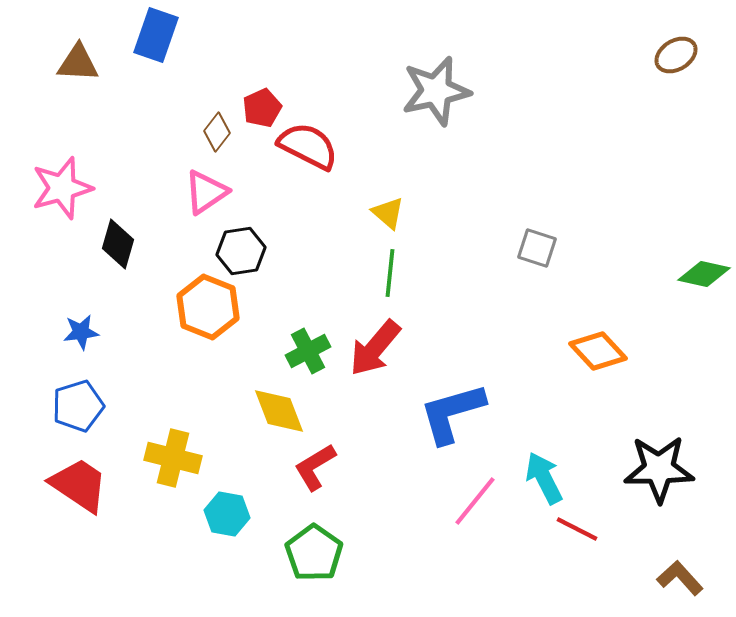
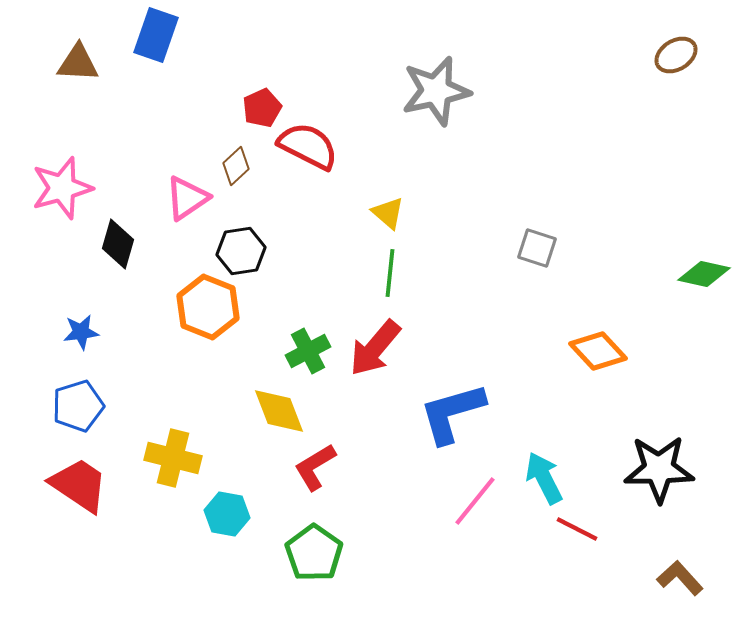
brown diamond: moved 19 px right, 34 px down; rotated 9 degrees clockwise
pink triangle: moved 19 px left, 6 px down
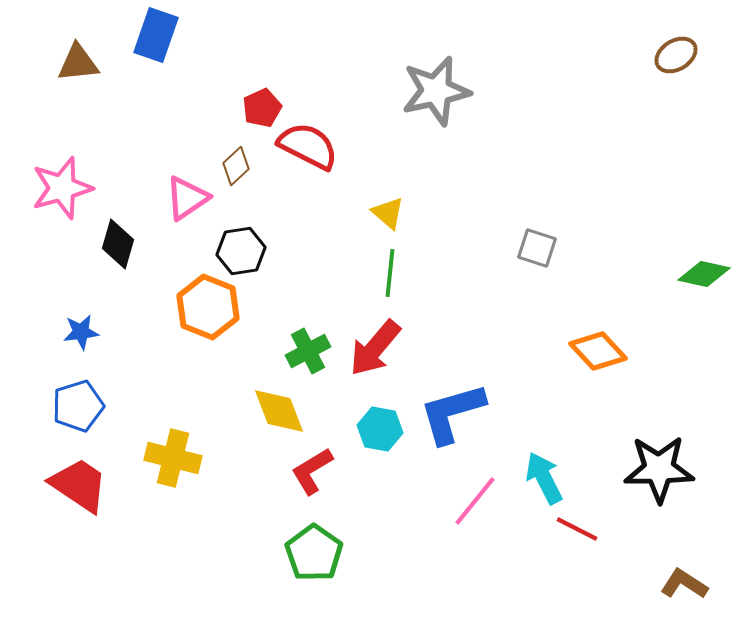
brown triangle: rotated 9 degrees counterclockwise
red L-shape: moved 3 px left, 4 px down
cyan hexagon: moved 153 px right, 85 px up
brown L-shape: moved 4 px right, 6 px down; rotated 15 degrees counterclockwise
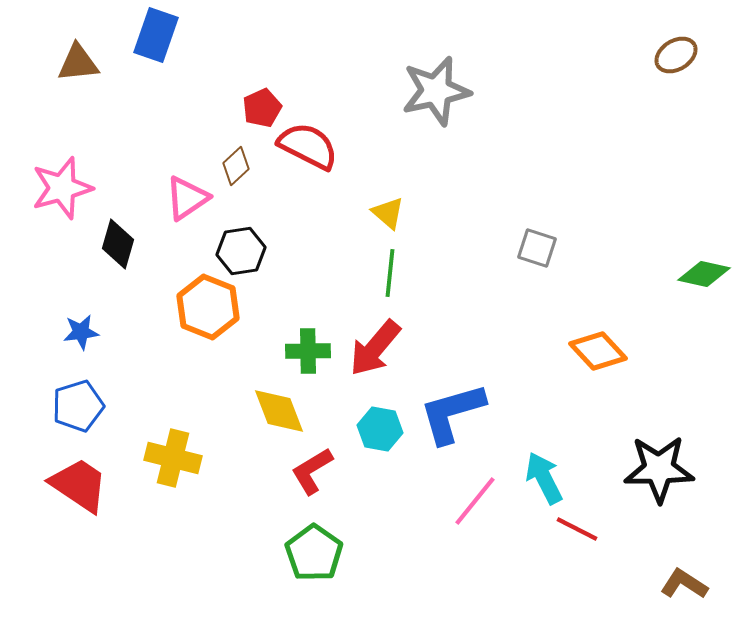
green cross: rotated 27 degrees clockwise
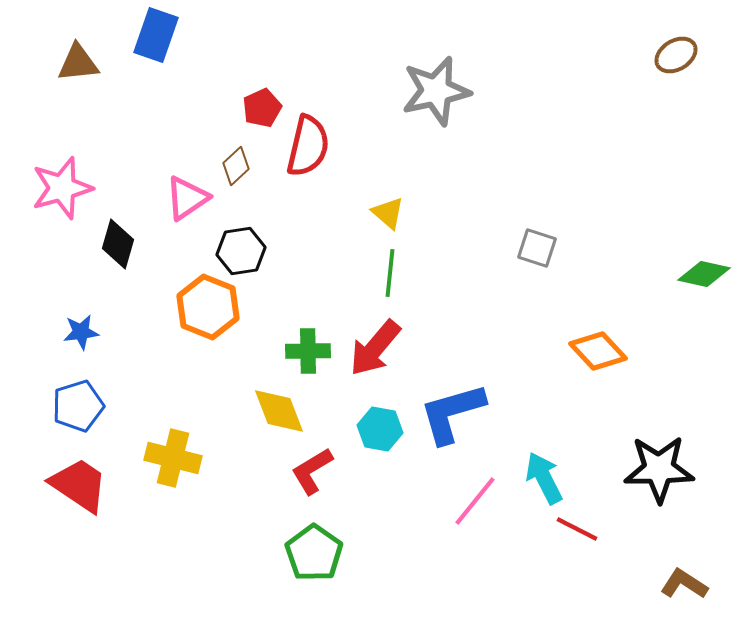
red semicircle: rotated 76 degrees clockwise
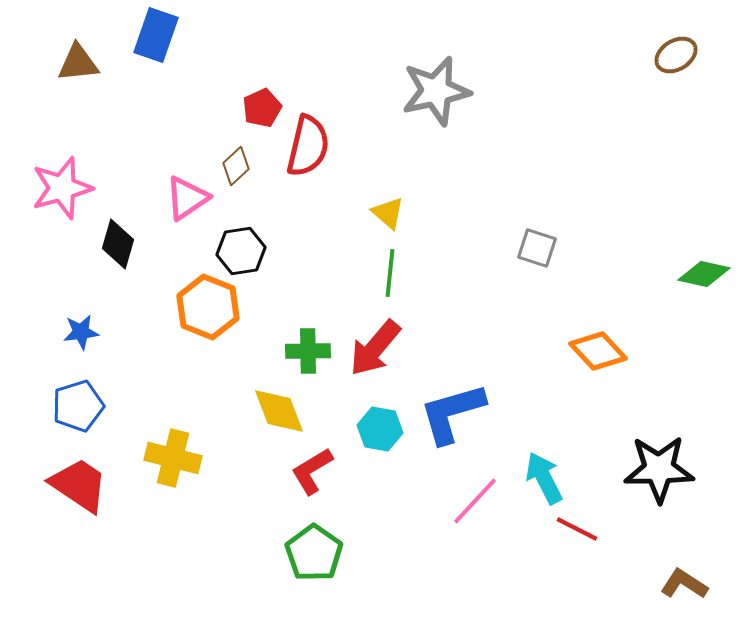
pink line: rotated 4 degrees clockwise
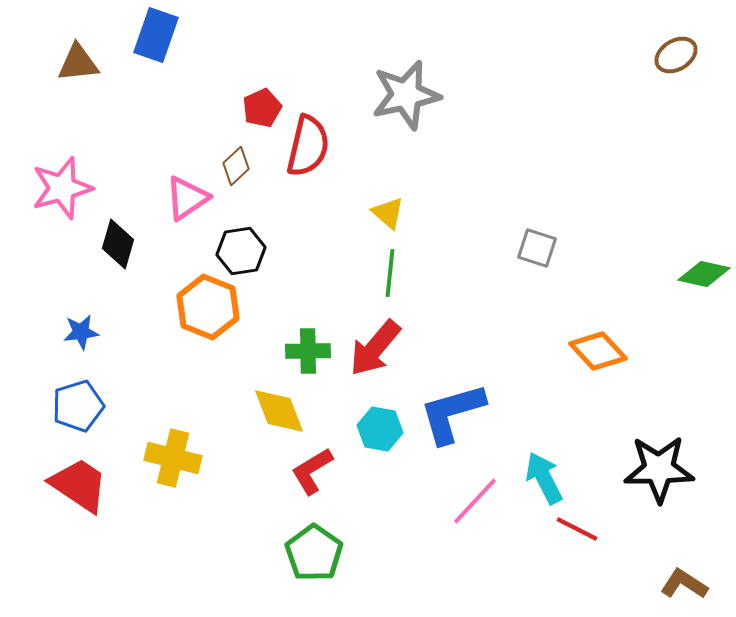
gray star: moved 30 px left, 4 px down
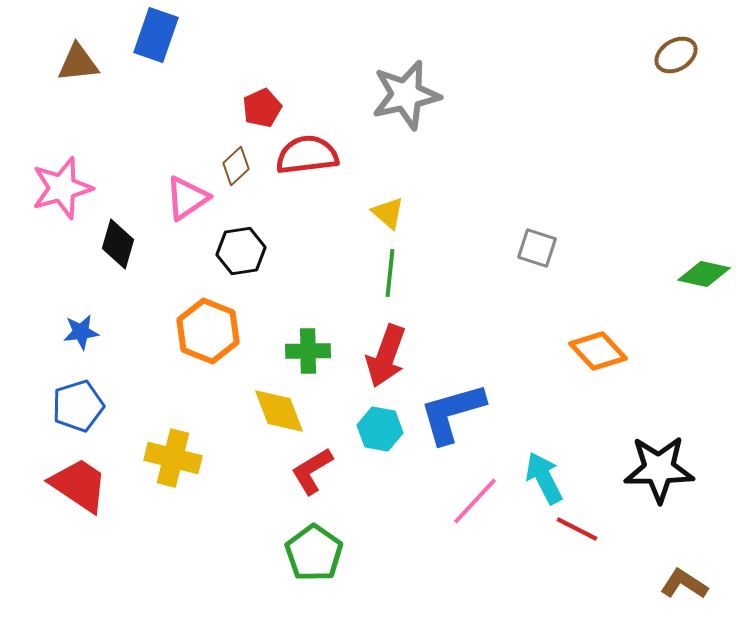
red semicircle: moved 1 px left, 9 px down; rotated 110 degrees counterclockwise
orange hexagon: moved 24 px down
red arrow: moved 11 px right, 8 px down; rotated 20 degrees counterclockwise
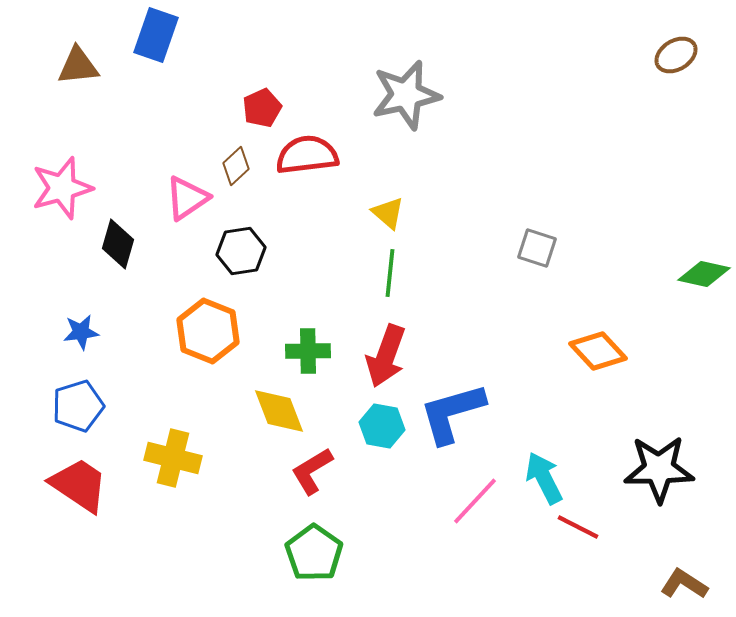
brown triangle: moved 3 px down
cyan hexagon: moved 2 px right, 3 px up
red line: moved 1 px right, 2 px up
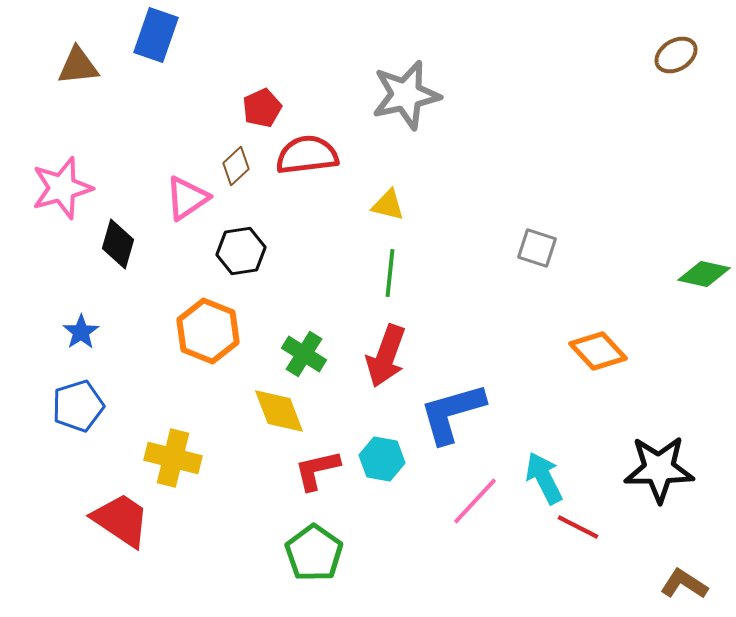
yellow triangle: moved 8 px up; rotated 27 degrees counterclockwise
blue star: rotated 27 degrees counterclockwise
green cross: moved 4 px left, 3 px down; rotated 33 degrees clockwise
cyan hexagon: moved 33 px down
red L-shape: moved 5 px right, 1 px up; rotated 18 degrees clockwise
red trapezoid: moved 42 px right, 35 px down
